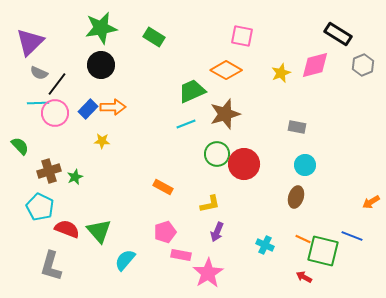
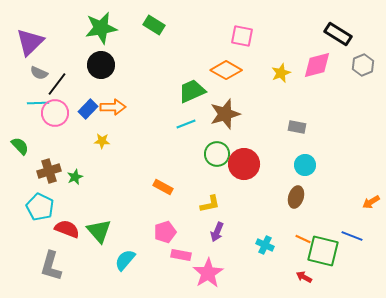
green rectangle at (154, 37): moved 12 px up
pink diamond at (315, 65): moved 2 px right
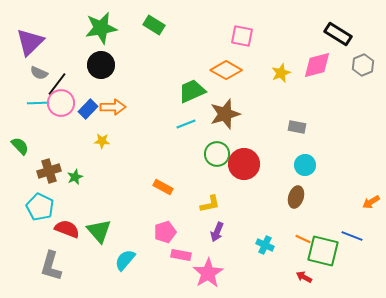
pink circle at (55, 113): moved 6 px right, 10 px up
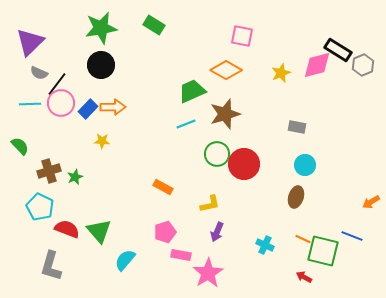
black rectangle at (338, 34): moved 16 px down
cyan line at (38, 103): moved 8 px left, 1 px down
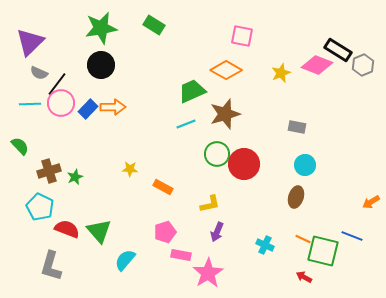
pink diamond at (317, 65): rotated 36 degrees clockwise
yellow star at (102, 141): moved 28 px right, 28 px down
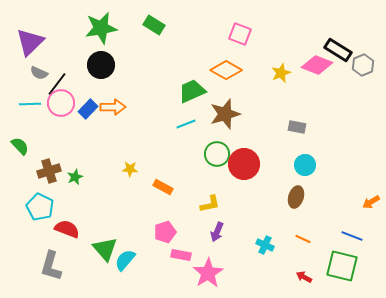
pink square at (242, 36): moved 2 px left, 2 px up; rotated 10 degrees clockwise
green triangle at (99, 231): moved 6 px right, 18 px down
green square at (323, 251): moved 19 px right, 15 px down
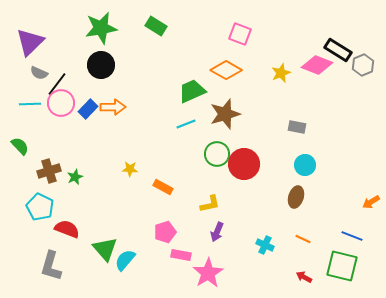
green rectangle at (154, 25): moved 2 px right, 1 px down
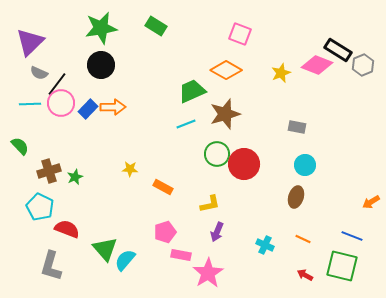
red arrow at (304, 277): moved 1 px right, 2 px up
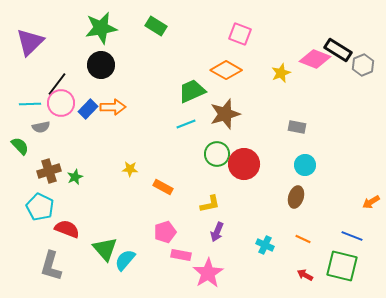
pink diamond at (317, 65): moved 2 px left, 6 px up
gray semicircle at (39, 73): moved 2 px right, 54 px down; rotated 36 degrees counterclockwise
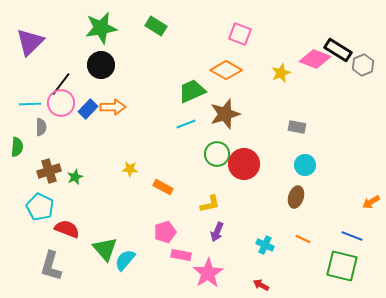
black line at (57, 84): moved 4 px right
gray semicircle at (41, 127): rotated 78 degrees counterclockwise
green semicircle at (20, 146): moved 3 px left, 1 px down; rotated 48 degrees clockwise
red arrow at (305, 275): moved 44 px left, 10 px down
